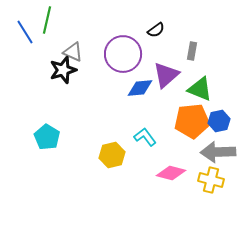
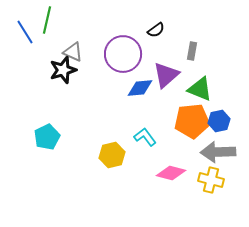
cyan pentagon: rotated 15 degrees clockwise
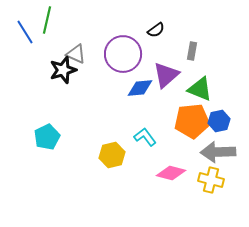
gray triangle: moved 3 px right, 2 px down
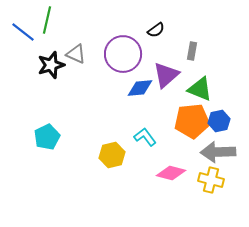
blue line: moved 2 px left; rotated 20 degrees counterclockwise
black star: moved 12 px left, 5 px up
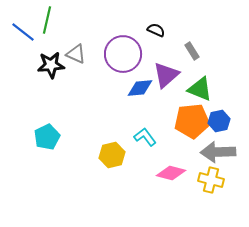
black semicircle: rotated 120 degrees counterclockwise
gray rectangle: rotated 42 degrees counterclockwise
black star: rotated 12 degrees clockwise
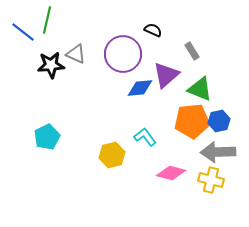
black semicircle: moved 3 px left
